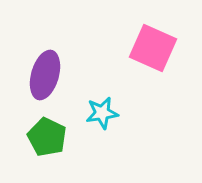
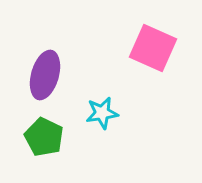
green pentagon: moved 3 px left
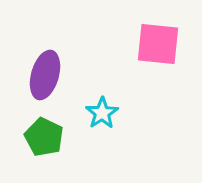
pink square: moved 5 px right, 4 px up; rotated 18 degrees counterclockwise
cyan star: rotated 24 degrees counterclockwise
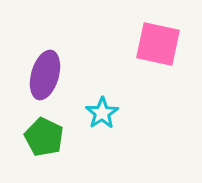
pink square: rotated 6 degrees clockwise
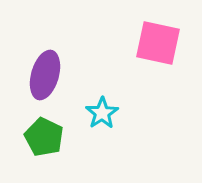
pink square: moved 1 px up
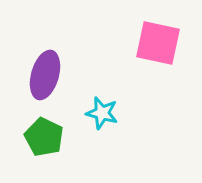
cyan star: rotated 24 degrees counterclockwise
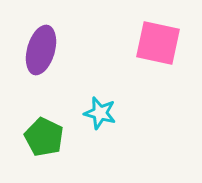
purple ellipse: moved 4 px left, 25 px up
cyan star: moved 2 px left
